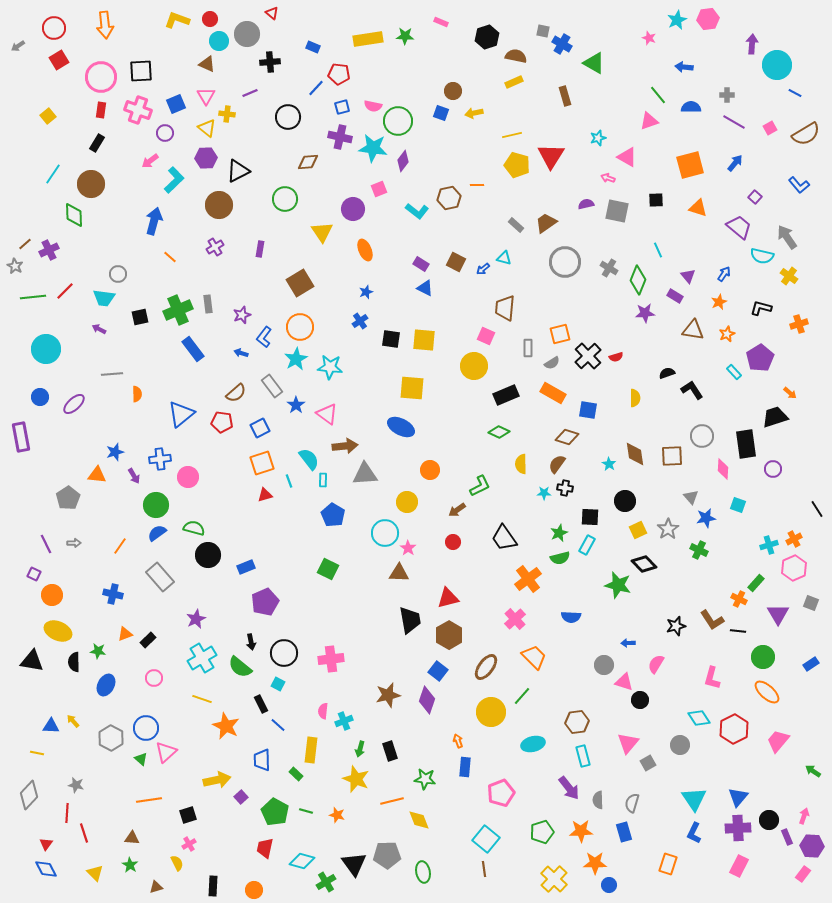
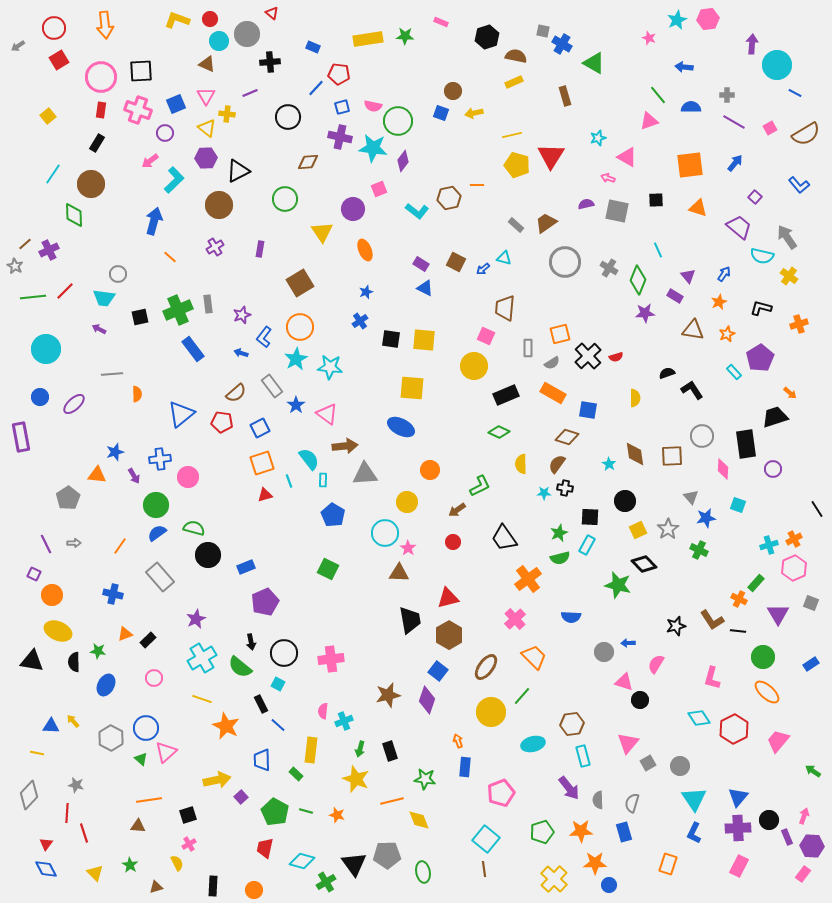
orange square at (690, 165): rotated 8 degrees clockwise
gray circle at (604, 665): moved 13 px up
brown hexagon at (577, 722): moved 5 px left, 2 px down
gray circle at (680, 745): moved 21 px down
brown triangle at (132, 838): moved 6 px right, 12 px up
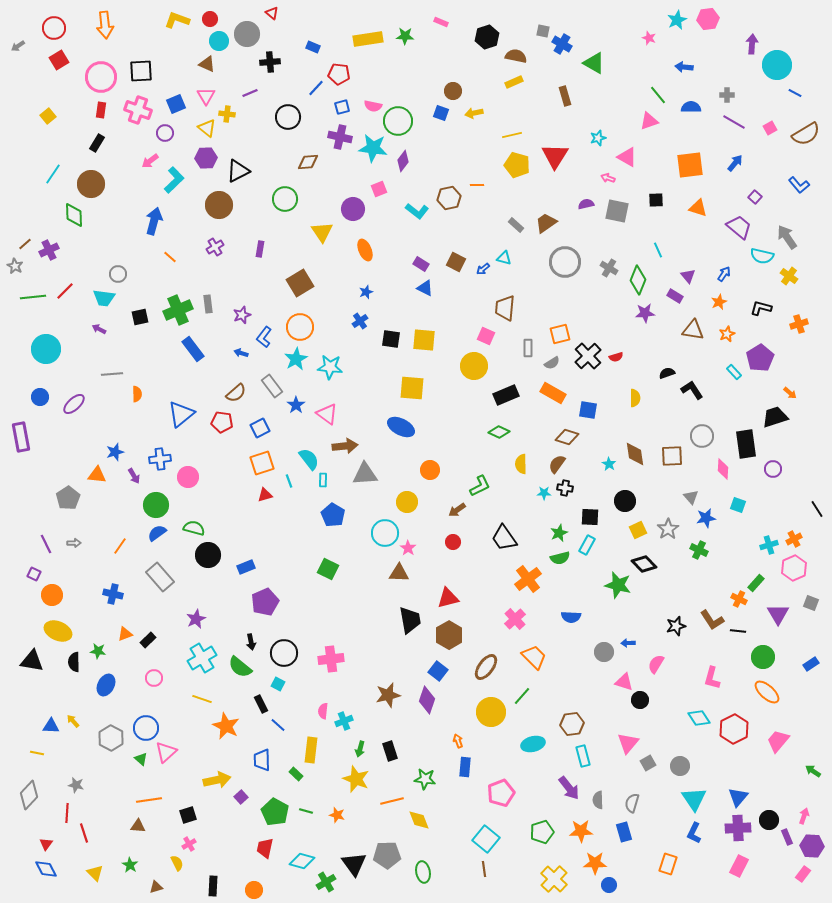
red triangle at (551, 156): moved 4 px right
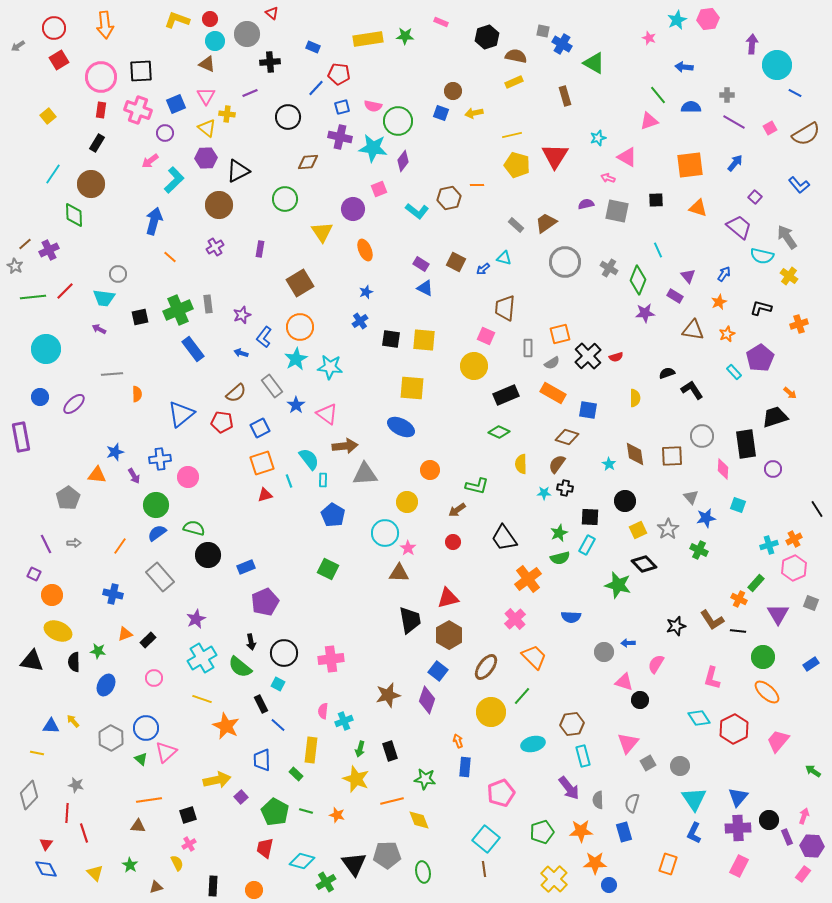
cyan circle at (219, 41): moved 4 px left
green L-shape at (480, 486): moved 3 px left; rotated 40 degrees clockwise
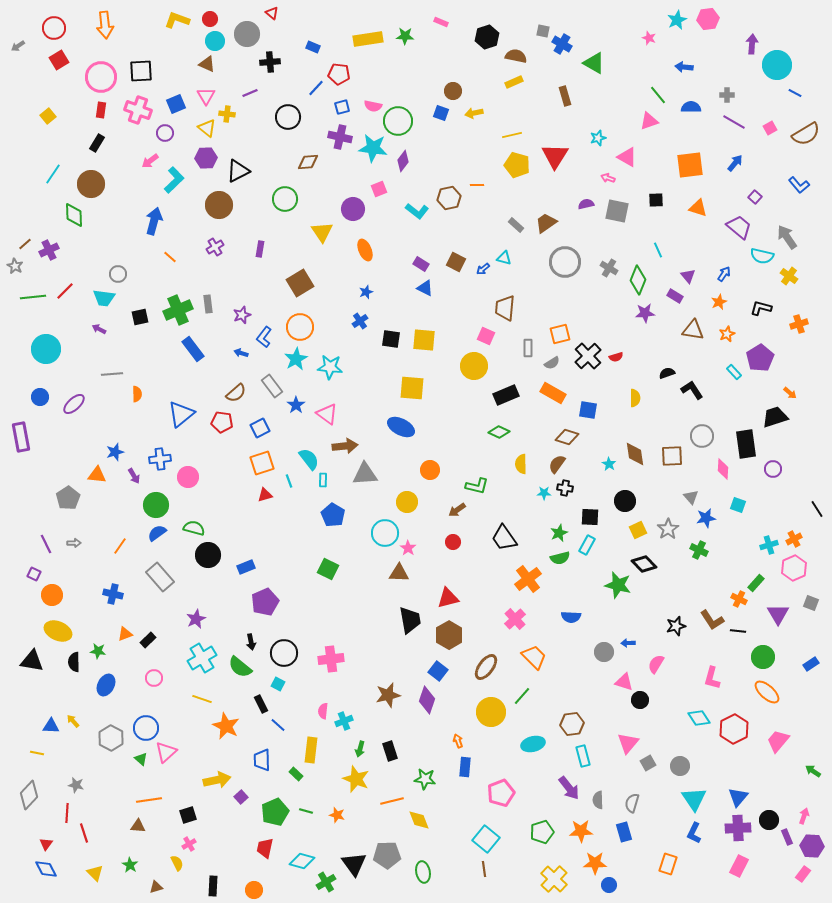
green pentagon at (275, 812): rotated 20 degrees clockwise
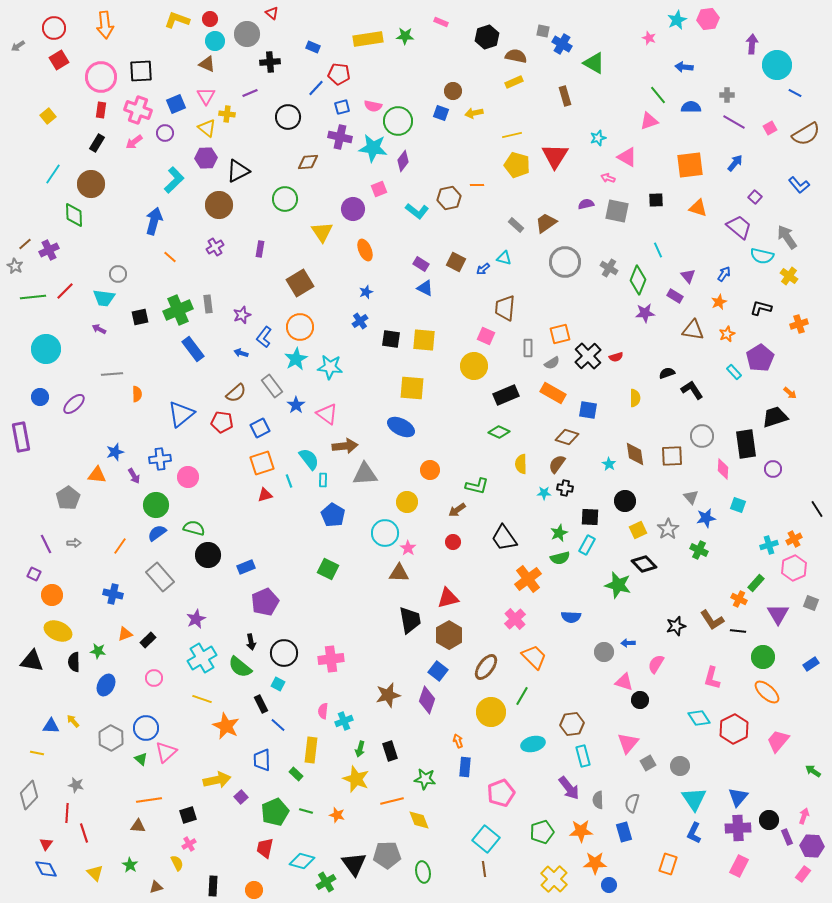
pink arrow at (150, 161): moved 16 px left, 19 px up
green line at (522, 696): rotated 12 degrees counterclockwise
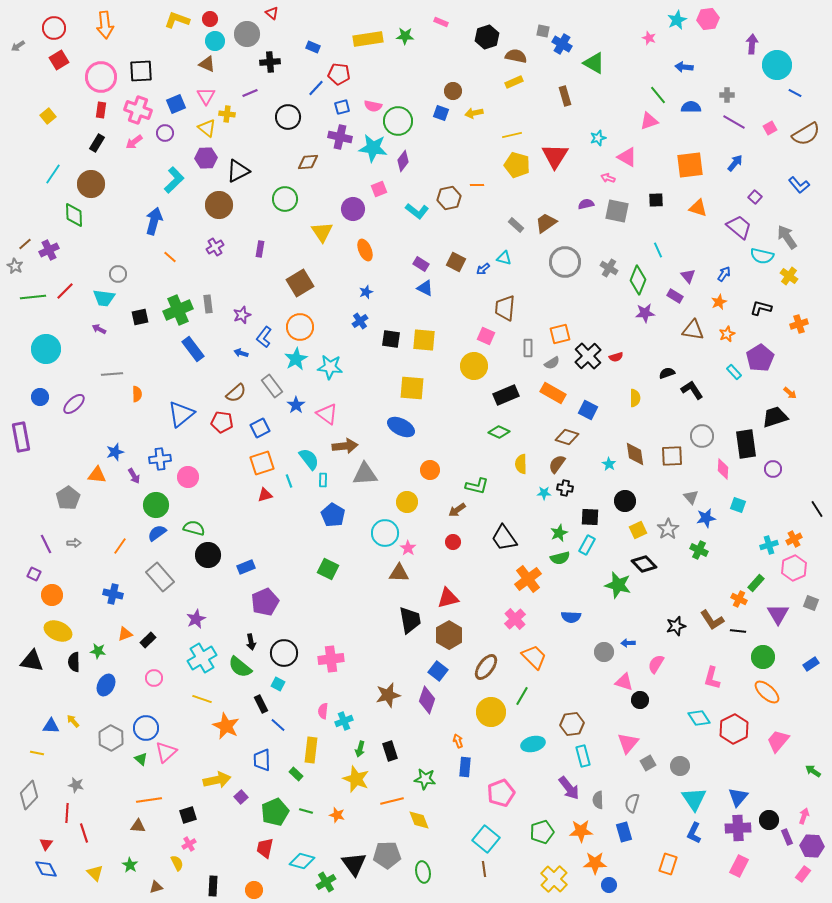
blue square at (588, 410): rotated 18 degrees clockwise
